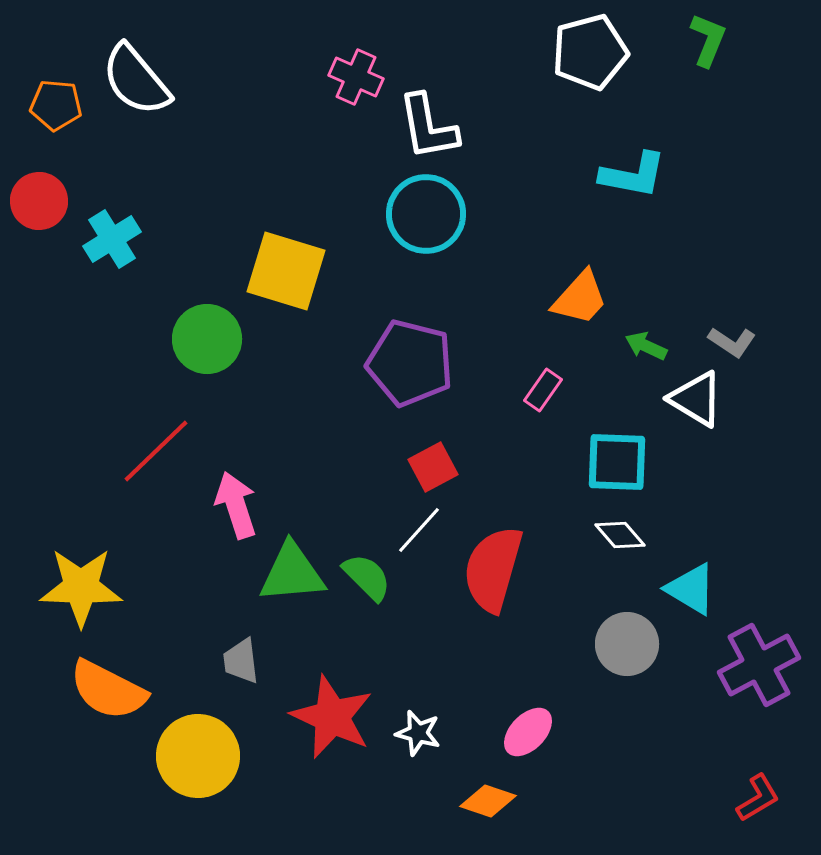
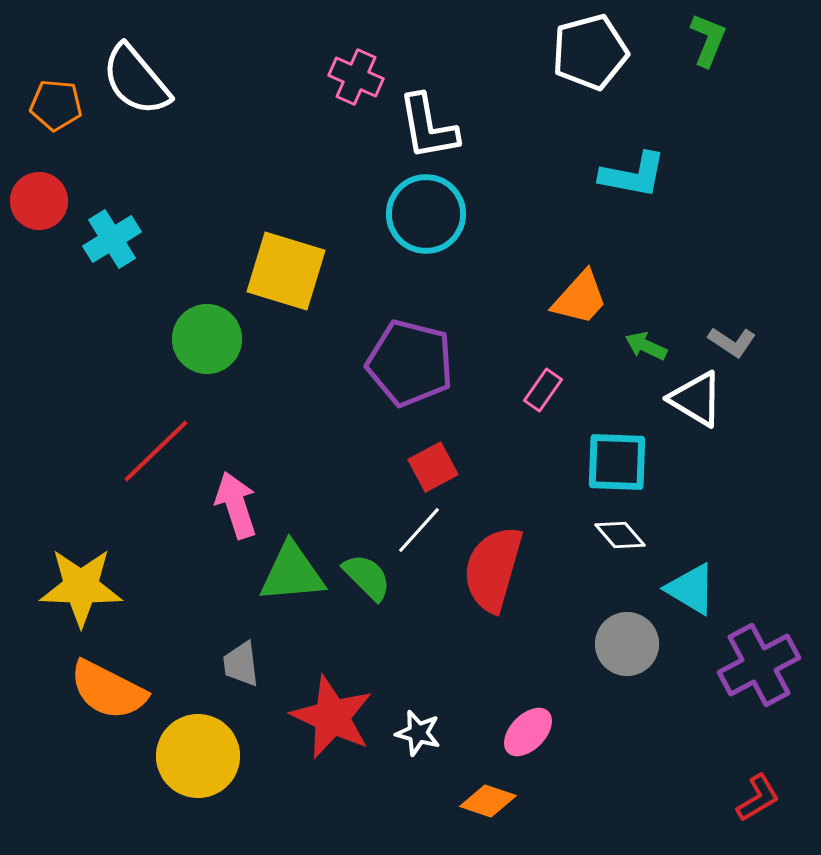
gray trapezoid: moved 3 px down
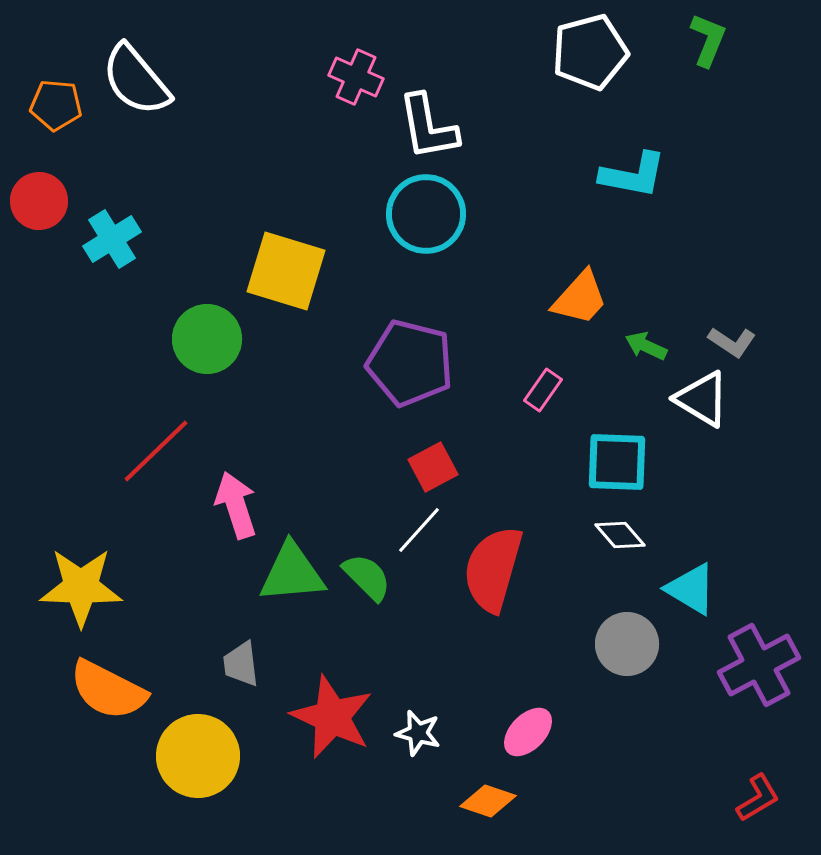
white triangle: moved 6 px right
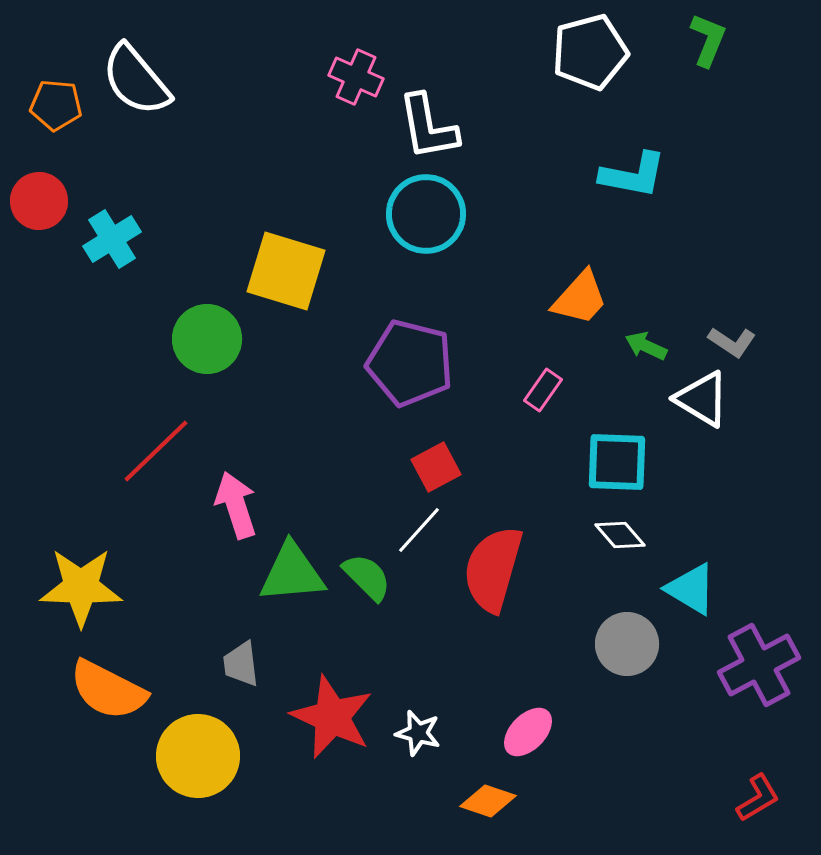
red square: moved 3 px right
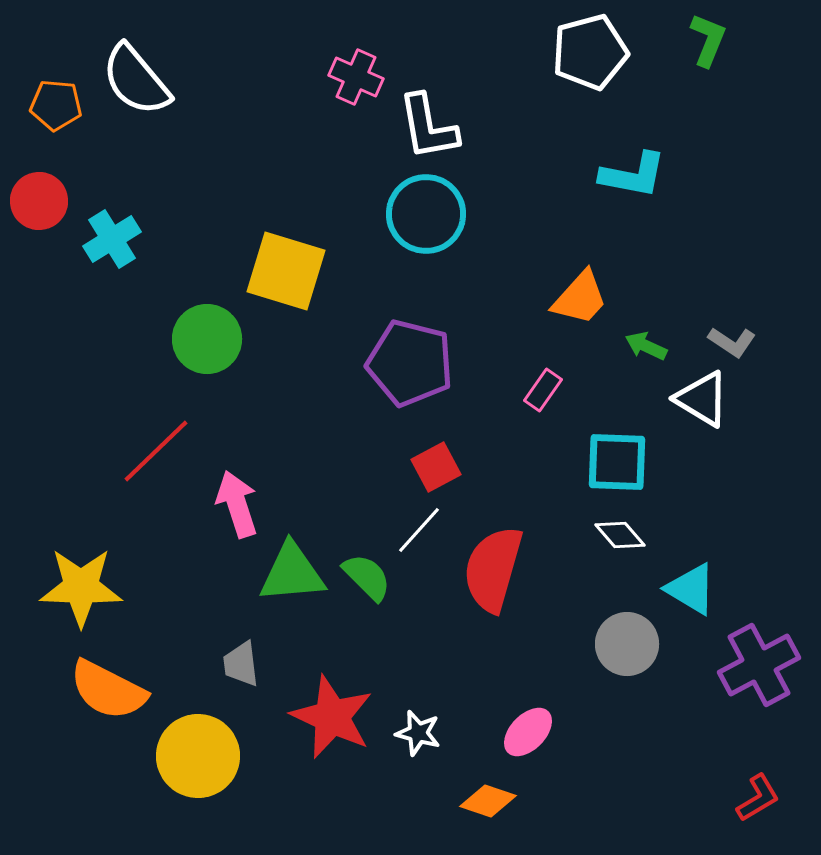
pink arrow: moved 1 px right, 1 px up
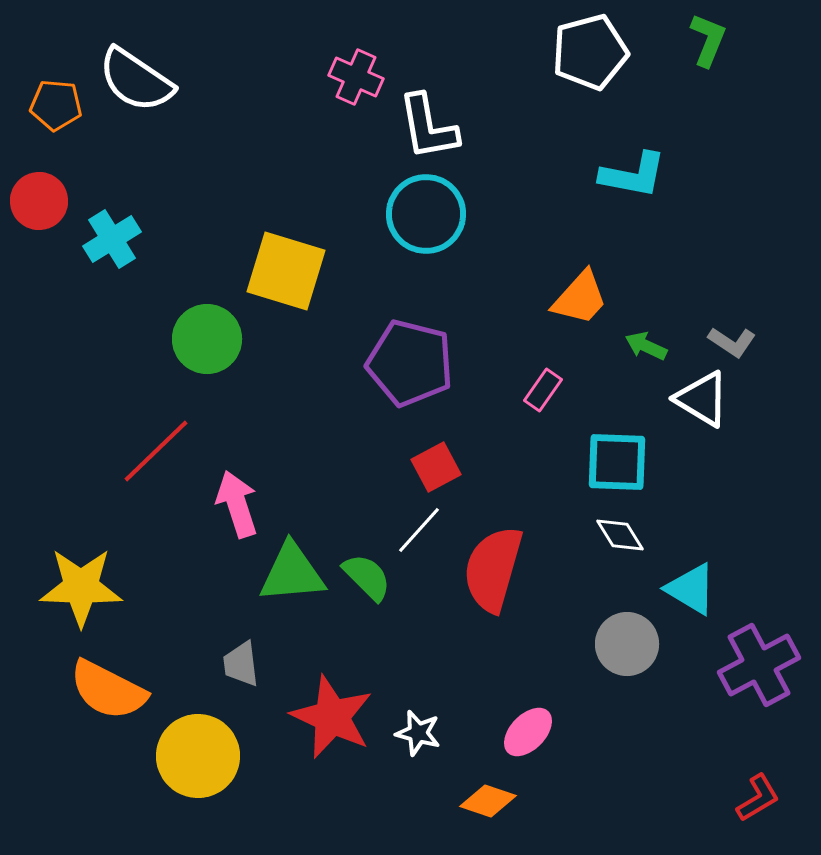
white semicircle: rotated 16 degrees counterclockwise
white diamond: rotated 9 degrees clockwise
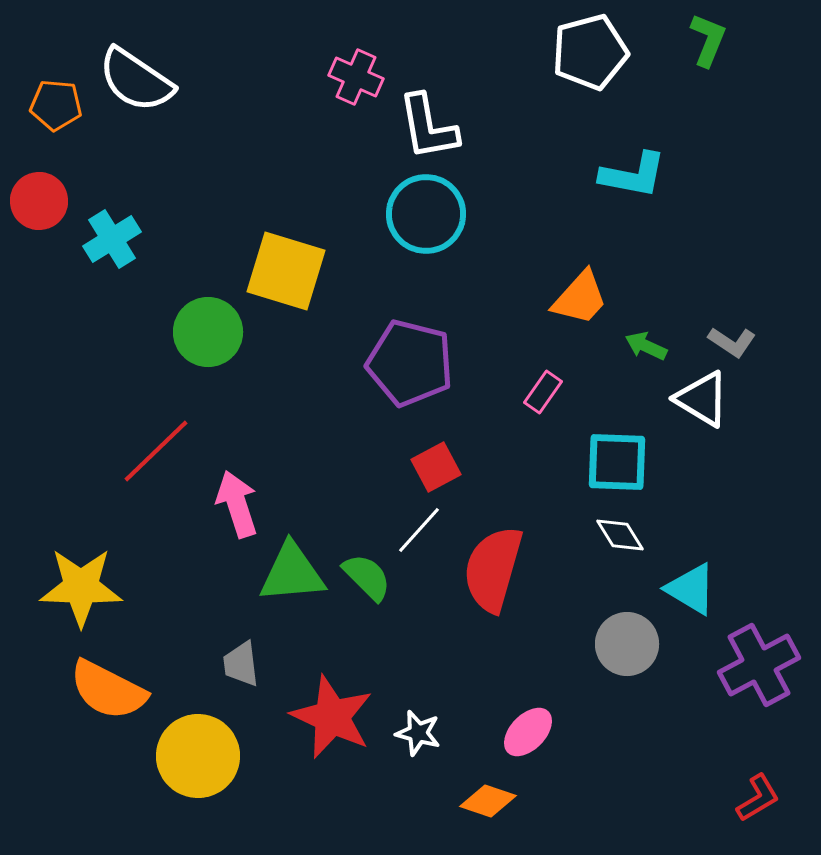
green circle: moved 1 px right, 7 px up
pink rectangle: moved 2 px down
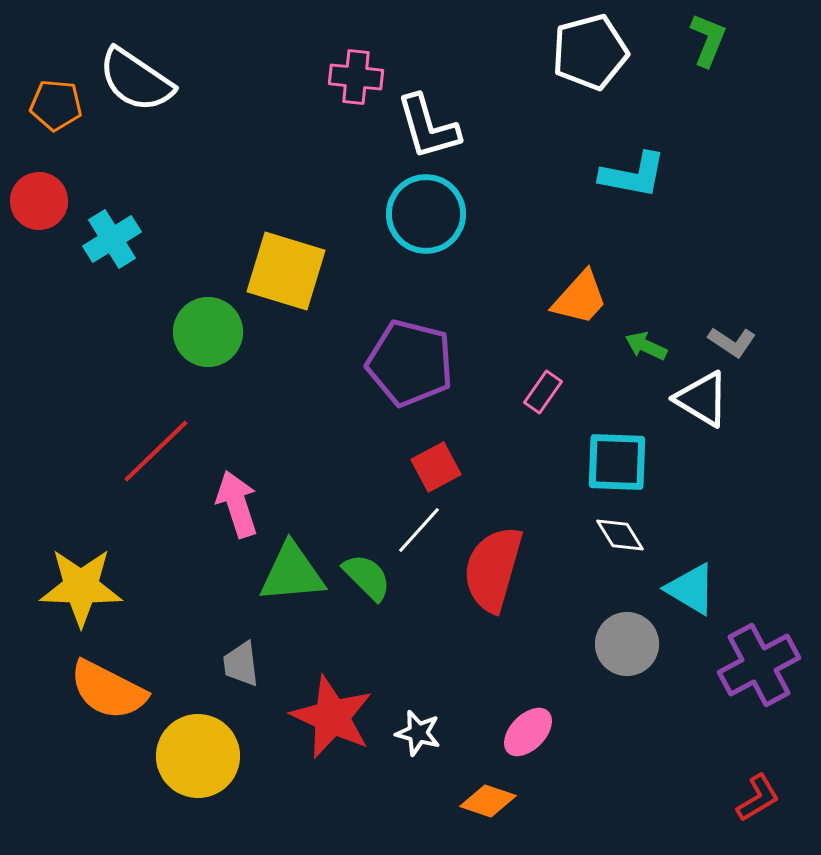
pink cross: rotated 18 degrees counterclockwise
white L-shape: rotated 6 degrees counterclockwise
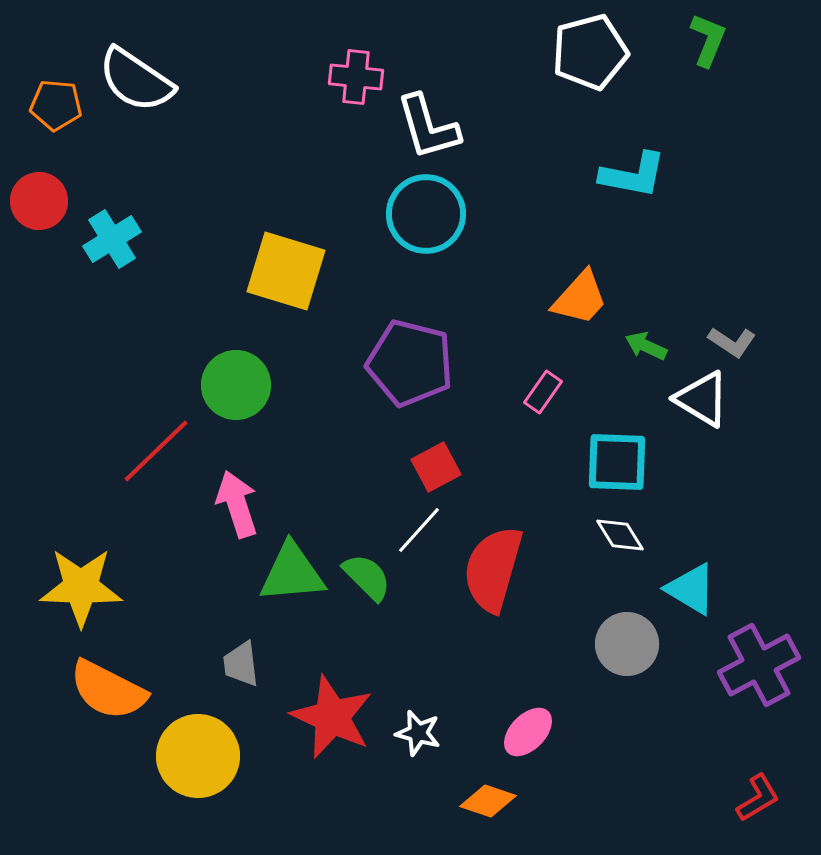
green circle: moved 28 px right, 53 px down
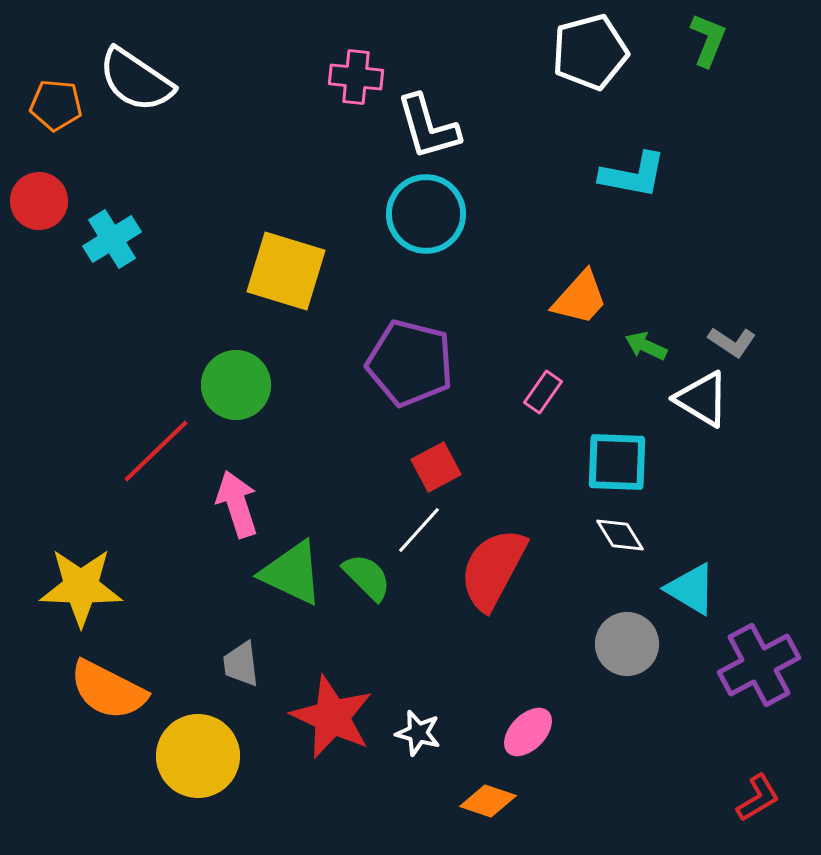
red semicircle: rotated 12 degrees clockwise
green triangle: rotated 30 degrees clockwise
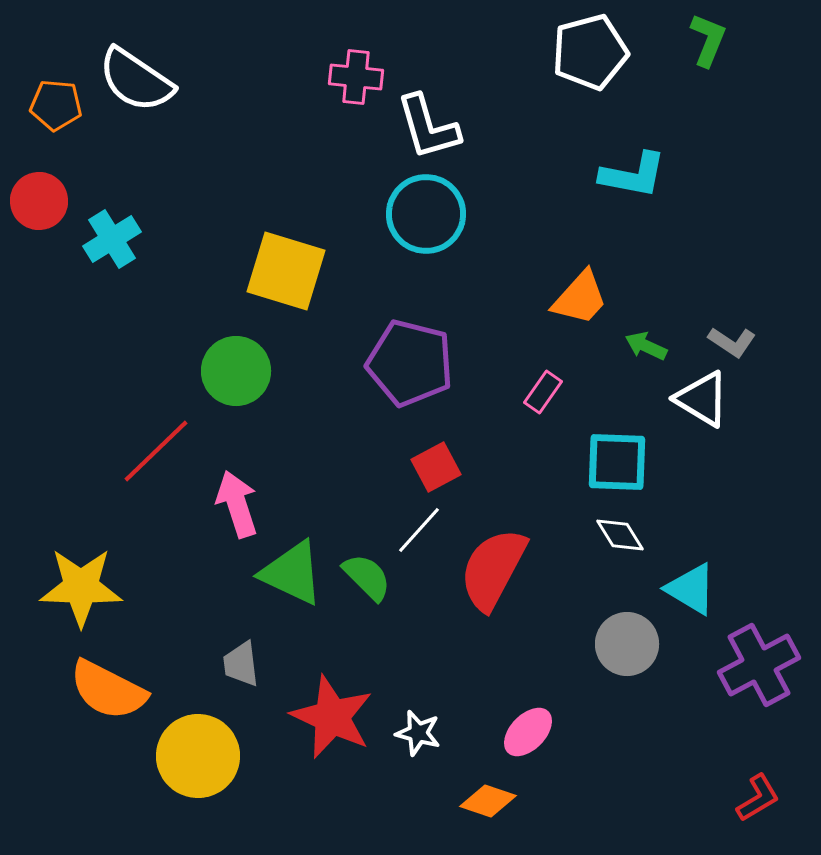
green circle: moved 14 px up
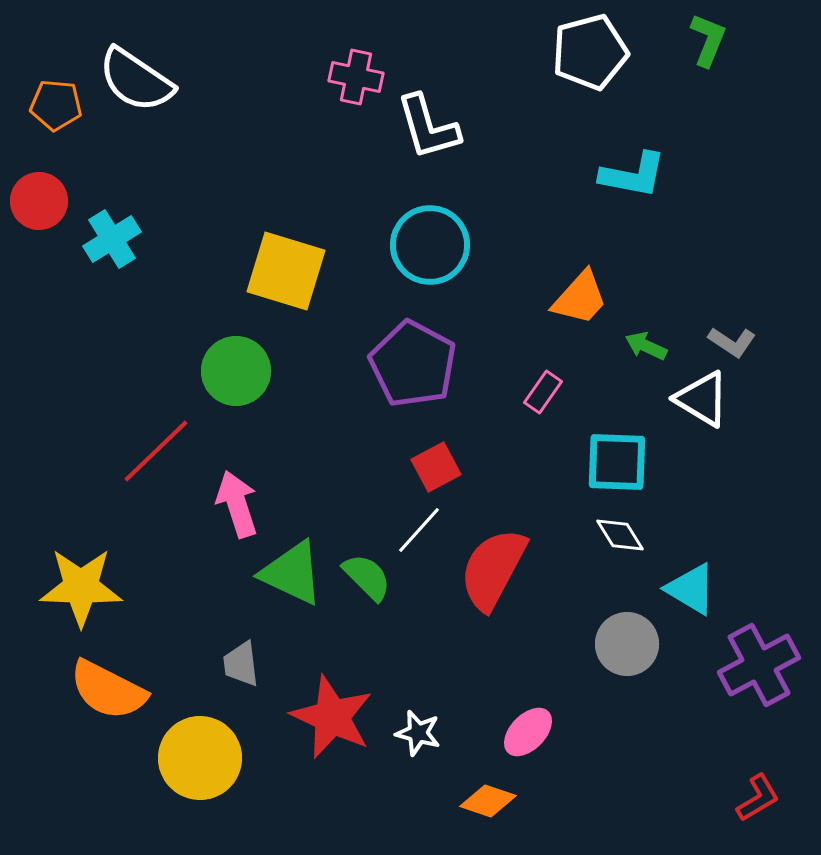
pink cross: rotated 6 degrees clockwise
cyan circle: moved 4 px right, 31 px down
purple pentagon: moved 3 px right, 1 px down; rotated 14 degrees clockwise
yellow circle: moved 2 px right, 2 px down
